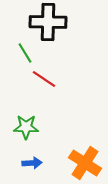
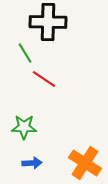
green star: moved 2 px left
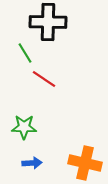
orange cross: rotated 20 degrees counterclockwise
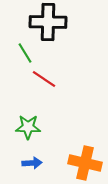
green star: moved 4 px right
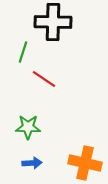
black cross: moved 5 px right
green line: moved 2 px left, 1 px up; rotated 50 degrees clockwise
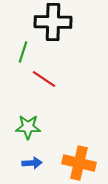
orange cross: moved 6 px left
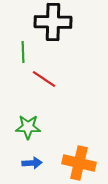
green line: rotated 20 degrees counterclockwise
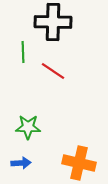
red line: moved 9 px right, 8 px up
blue arrow: moved 11 px left
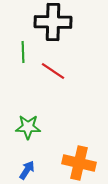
blue arrow: moved 6 px right, 7 px down; rotated 54 degrees counterclockwise
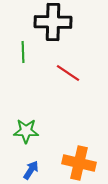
red line: moved 15 px right, 2 px down
green star: moved 2 px left, 4 px down
blue arrow: moved 4 px right
